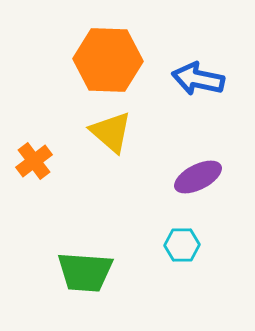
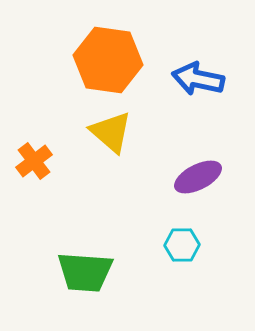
orange hexagon: rotated 6 degrees clockwise
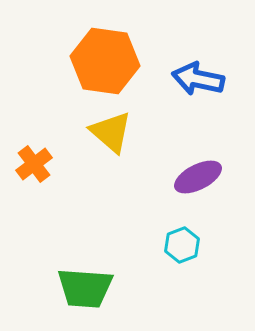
orange hexagon: moved 3 px left, 1 px down
orange cross: moved 3 px down
cyan hexagon: rotated 20 degrees counterclockwise
green trapezoid: moved 16 px down
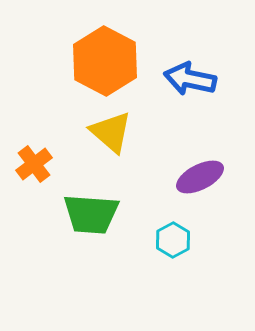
orange hexagon: rotated 20 degrees clockwise
blue arrow: moved 8 px left
purple ellipse: moved 2 px right
cyan hexagon: moved 9 px left, 5 px up; rotated 8 degrees counterclockwise
green trapezoid: moved 6 px right, 74 px up
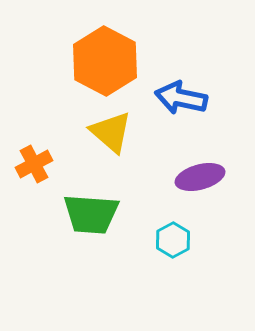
blue arrow: moved 9 px left, 19 px down
orange cross: rotated 9 degrees clockwise
purple ellipse: rotated 12 degrees clockwise
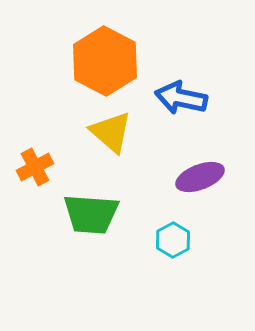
orange cross: moved 1 px right, 3 px down
purple ellipse: rotated 6 degrees counterclockwise
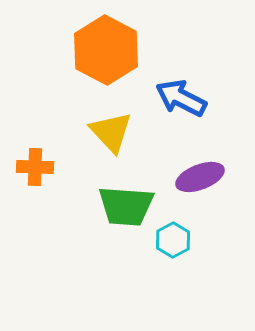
orange hexagon: moved 1 px right, 11 px up
blue arrow: rotated 15 degrees clockwise
yellow triangle: rotated 6 degrees clockwise
orange cross: rotated 30 degrees clockwise
green trapezoid: moved 35 px right, 8 px up
